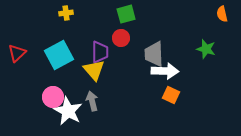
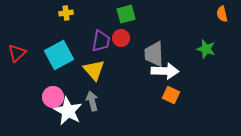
purple trapezoid: moved 1 px right, 11 px up; rotated 10 degrees clockwise
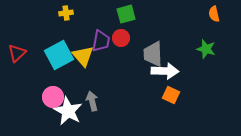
orange semicircle: moved 8 px left
gray trapezoid: moved 1 px left
yellow triangle: moved 11 px left, 14 px up
